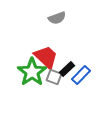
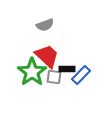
gray semicircle: moved 12 px left, 7 px down
red trapezoid: moved 1 px right, 1 px up
black rectangle: rotated 42 degrees clockwise
gray square: rotated 14 degrees counterclockwise
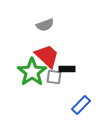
blue rectangle: moved 30 px down
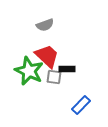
green star: moved 3 px left, 1 px up; rotated 12 degrees counterclockwise
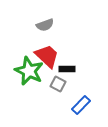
gray square: moved 4 px right, 7 px down; rotated 21 degrees clockwise
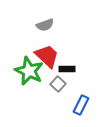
gray square: rotated 14 degrees clockwise
blue rectangle: rotated 18 degrees counterclockwise
